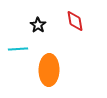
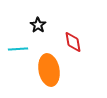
red diamond: moved 2 px left, 21 px down
orange ellipse: rotated 12 degrees counterclockwise
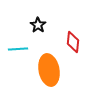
red diamond: rotated 15 degrees clockwise
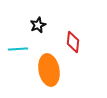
black star: rotated 14 degrees clockwise
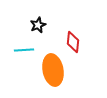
cyan line: moved 6 px right, 1 px down
orange ellipse: moved 4 px right
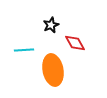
black star: moved 13 px right
red diamond: moved 2 px right, 1 px down; rotated 35 degrees counterclockwise
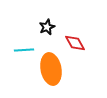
black star: moved 4 px left, 2 px down
orange ellipse: moved 2 px left, 1 px up
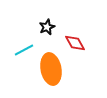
cyan line: rotated 24 degrees counterclockwise
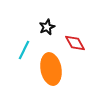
cyan line: rotated 36 degrees counterclockwise
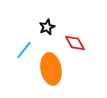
cyan line: rotated 12 degrees clockwise
